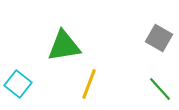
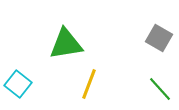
green triangle: moved 2 px right, 2 px up
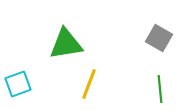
cyan square: rotated 32 degrees clockwise
green line: rotated 36 degrees clockwise
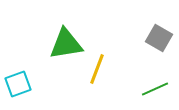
yellow line: moved 8 px right, 15 px up
green line: moved 5 px left; rotated 72 degrees clockwise
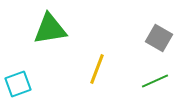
green triangle: moved 16 px left, 15 px up
green line: moved 8 px up
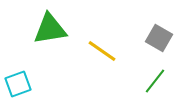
yellow line: moved 5 px right, 18 px up; rotated 76 degrees counterclockwise
green line: rotated 28 degrees counterclockwise
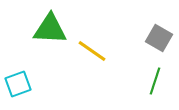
green triangle: rotated 12 degrees clockwise
yellow line: moved 10 px left
green line: rotated 20 degrees counterclockwise
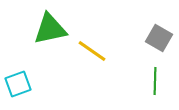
green triangle: rotated 15 degrees counterclockwise
green line: rotated 16 degrees counterclockwise
